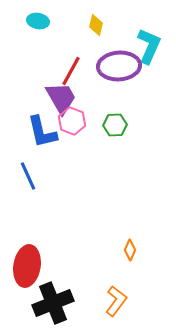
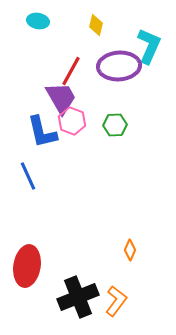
black cross: moved 25 px right, 6 px up
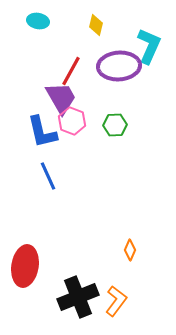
blue line: moved 20 px right
red ellipse: moved 2 px left
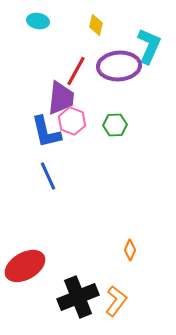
red line: moved 5 px right
purple trapezoid: rotated 36 degrees clockwise
blue L-shape: moved 4 px right
red ellipse: rotated 51 degrees clockwise
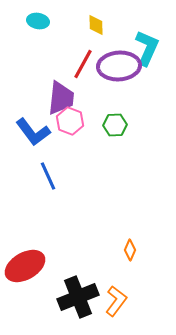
yellow diamond: rotated 15 degrees counterclockwise
cyan L-shape: moved 2 px left, 2 px down
red line: moved 7 px right, 7 px up
pink hexagon: moved 2 px left
blue L-shape: moved 13 px left; rotated 24 degrees counterclockwise
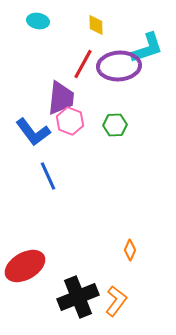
cyan L-shape: rotated 48 degrees clockwise
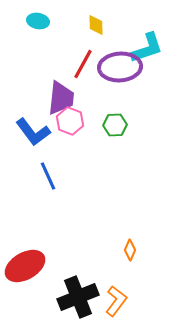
purple ellipse: moved 1 px right, 1 px down
